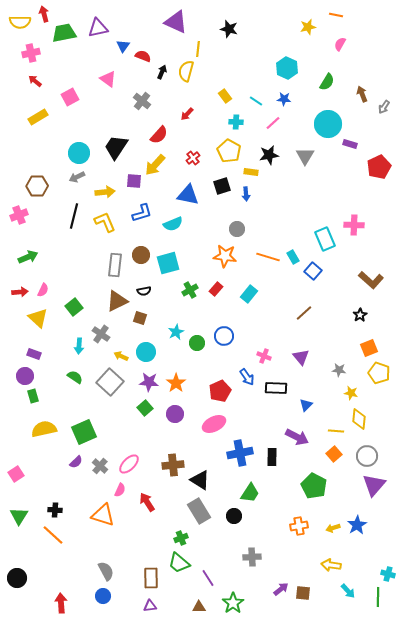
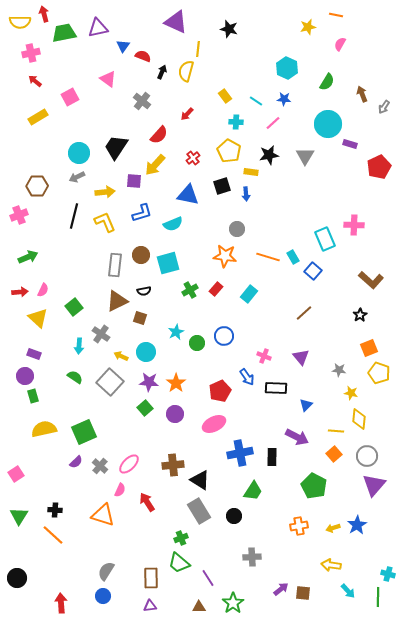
green trapezoid at (250, 493): moved 3 px right, 2 px up
gray semicircle at (106, 571): rotated 120 degrees counterclockwise
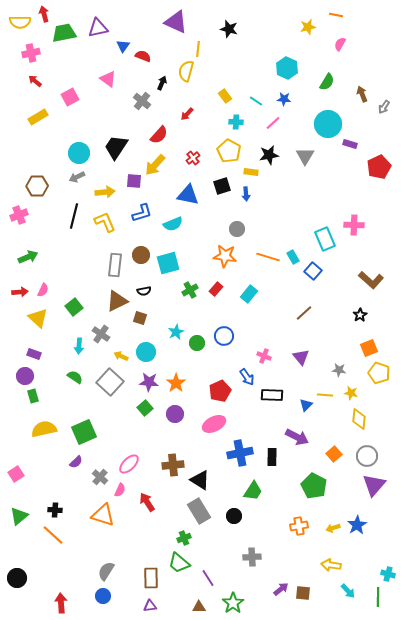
black arrow at (162, 72): moved 11 px down
black rectangle at (276, 388): moved 4 px left, 7 px down
yellow line at (336, 431): moved 11 px left, 36 px up
gray cross at (100, 466): moved 11 px down
green triangle at (19, 516): rotated 18 degrees clockwise
green cross at (181, 538): moved 3 px right
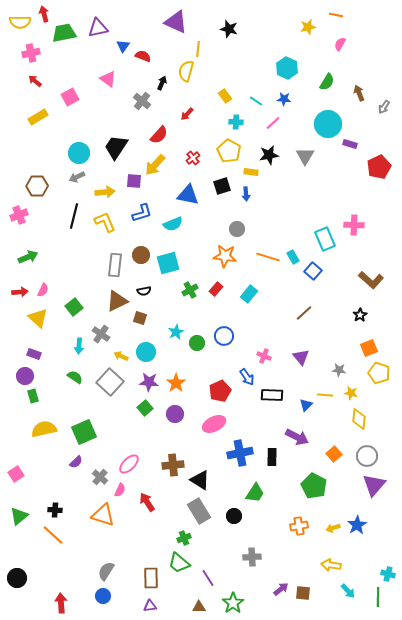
brown arrow at (362, 94): moved 3 px left, 1 px up
green trapezoid at (253, 491): moved 2 px right, 2 px down
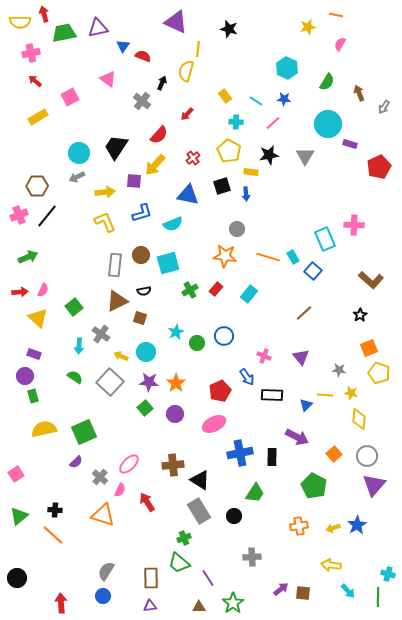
black line at (74, 216): moved 27 px left; rotated 25 degrees clockwise
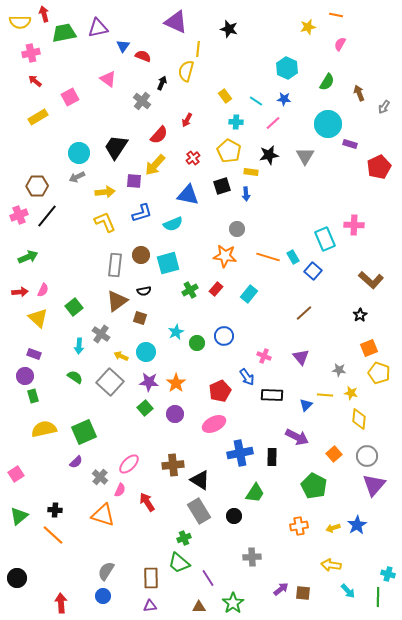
red arrow at (187, 114): moved 6 px down; rotated 16 degrees counterclockwise
brown triangle at (117, 301): rotated 10 degrees counterclockwise
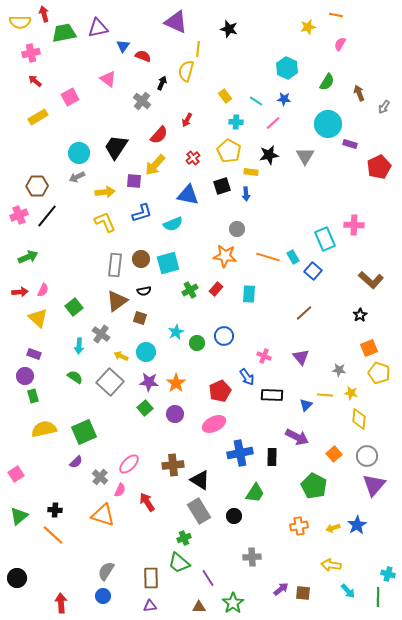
brown circle at (141, 255): moved 4 px down
cyan rectangle at (249, 294): rotated 36 degrees counterclockwise
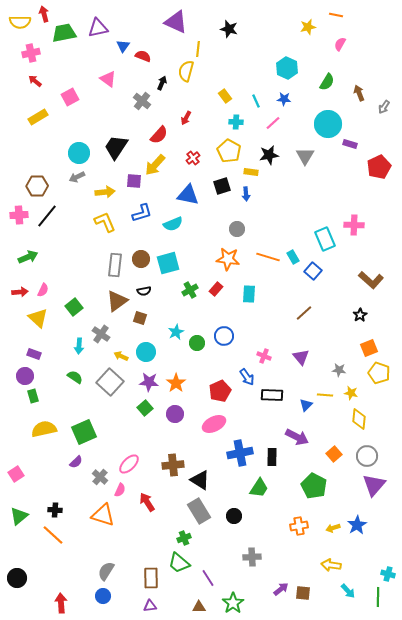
cyan line at (256, 101): rotated 32 degrees clockwise
red arrow at (187, 120): moved 1 px left, 2 px up
pink cross at (19, 215): rotated 18 degrees clockwise
orange star at (225, 256): moved 3 px right, 3 px down
green trapezoid at (255, 493): moved 4 px right, 5 px up
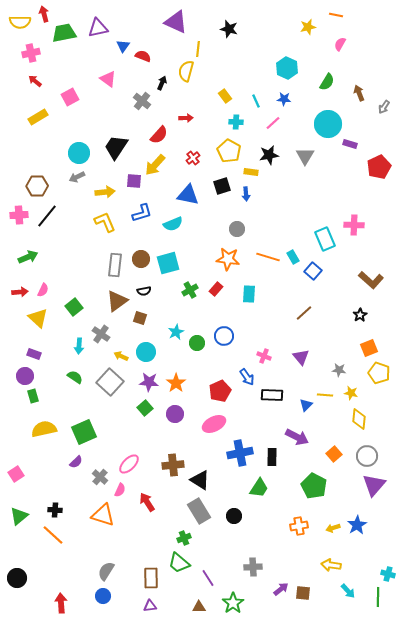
red arrow at (186, 118): rotated 120 degrees counterclockwise
gray cross at (252, 557): moved 1 px right, 10 px down
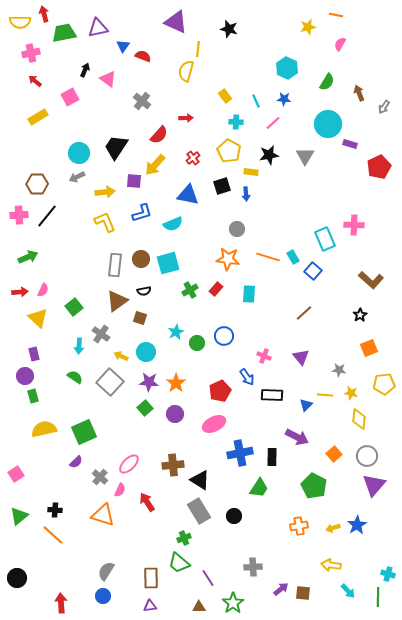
black arrow at (162, 83): moved 77 px left, 13 px up
brown hexagon at (37, 186): moved 2 px up
purple rectangle at (34, 354): rotated 56 degrees clockwise
yellow pentagon at (379, 373): moved 5 px right, 11 px down; rotated 25 degrees counterclockwise
